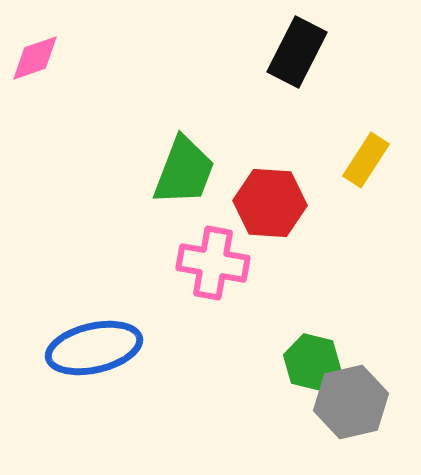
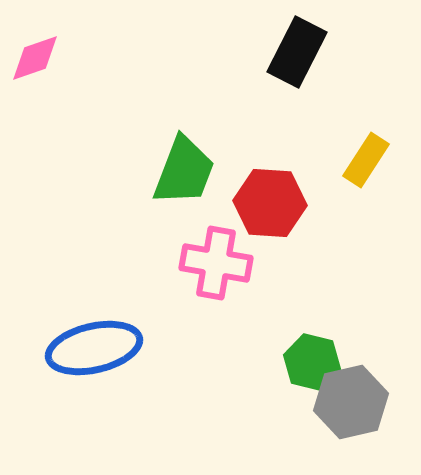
pink cross: moved 3 px right
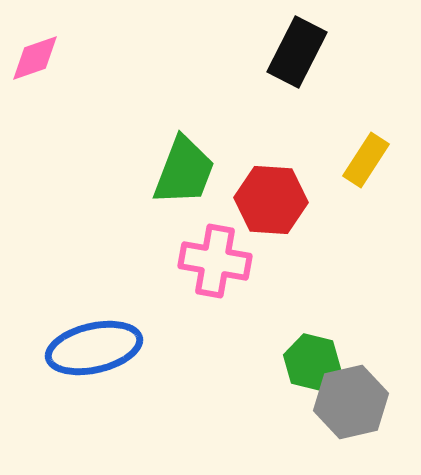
red hexagon: moved 1 px right, 3 px up
pink cross: moved 1 px left, 2 px up
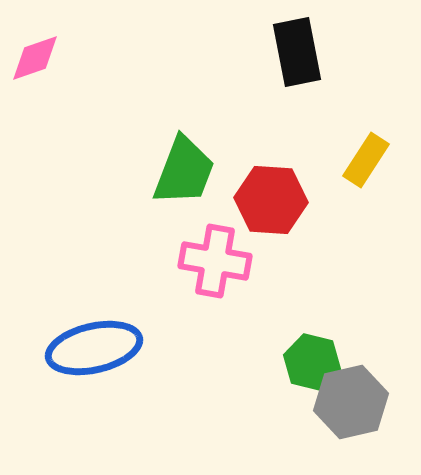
black rectangle: rotated 38 degrees counterclockwise
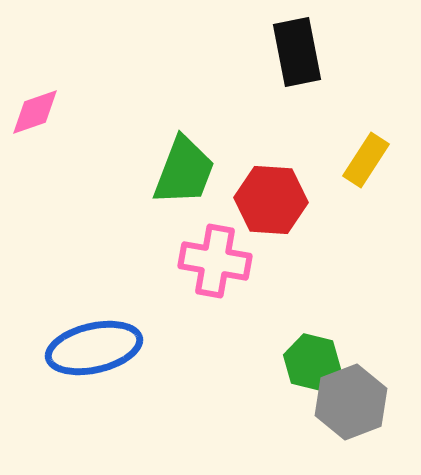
pink diamond: moved 54 px down
gray hexagon: rotated 8 degrees counterclockwise
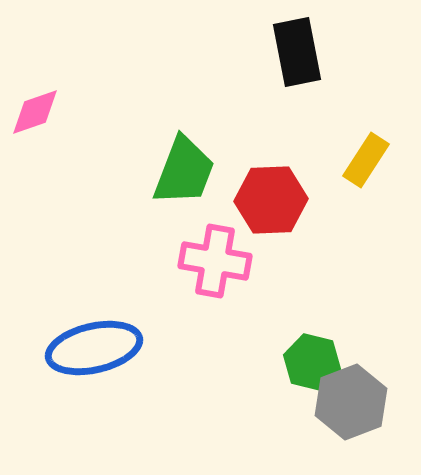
red hexagon: rotated 6 degrees counterclockwise
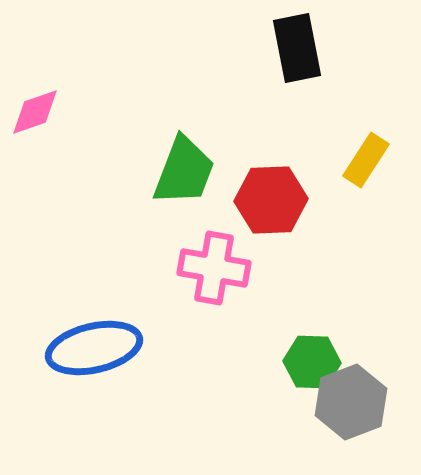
black rectangle: moved 4 px up
pink cross: moved 1 px left, 7 px down
green hexagon: rotated 12 degrees counterclockwise
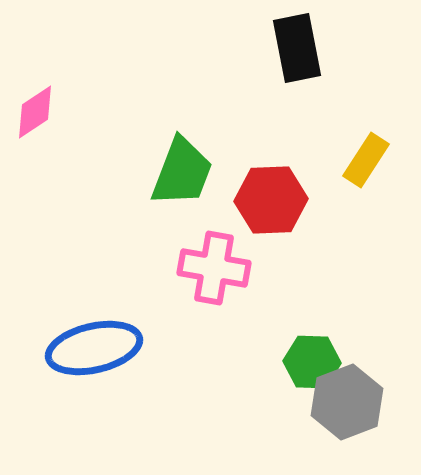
pink diamond: rotated 14 degrees counterclockwise
green trapezoid: moved 2 px left, 1 px down
gray hexagon: moved 4 px left
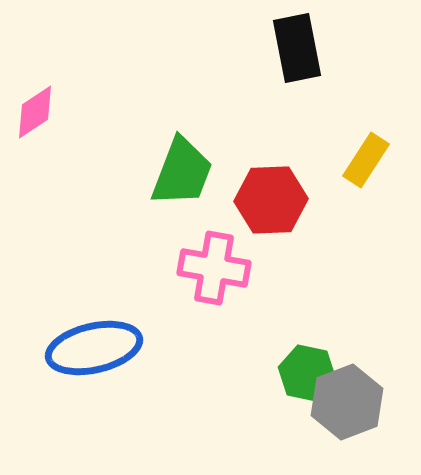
green hexagon: moved 5 px left, 11 px down; rotated 10 degrees clockwise
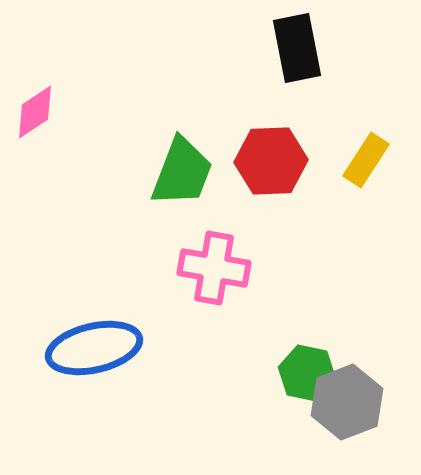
red hexagon: moved 39 px up
